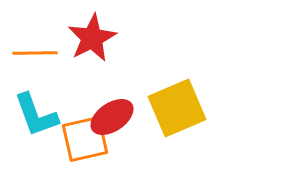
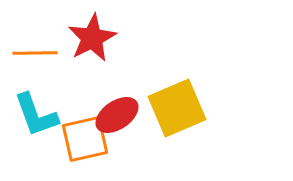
red ellipse: moved 5 px right, 2 px up
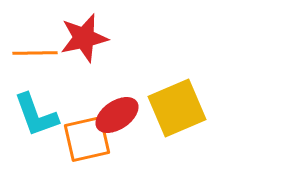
red star: moved 8 px left; rotated 15 degrees clockwise
orange square: moved 2 px right
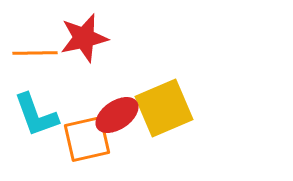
yellow square: moved 13 px left
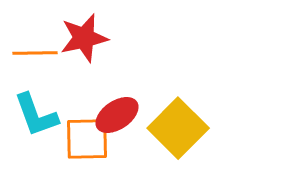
yellow square: moved 14 px right, 20 px down; rotated 22 degrees counterclockwise
orange square: rotated 12 degrees clockwise
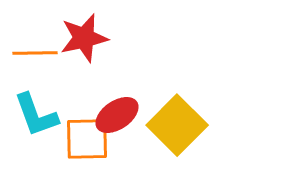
yellow square: moved 1 px left, 3 px up
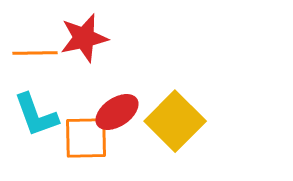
red ellipse: moved 3 px up
yellow square: moved 2 px left, 4 px up
orange square: moved 1 px left, 1 px up
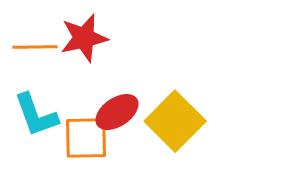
orange line: moved 6 px up
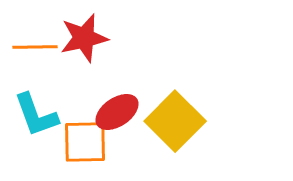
orange square: moved 1 px left, 4 px down
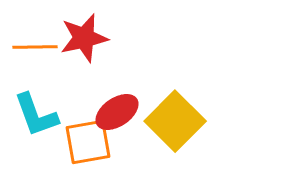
orange square: moved 3 px right; rotated 9 degrees counterclockwise
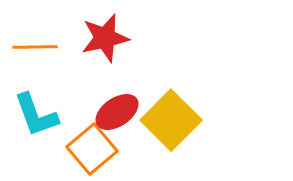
red star: moved 21 px right
yellow square: moved 4 px left, 1 px up
orange square: moved 4 px right, 7 px down; rotated 30 degrees counterclockwise
